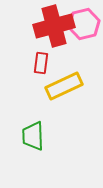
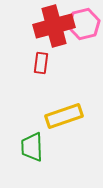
yellow rectangle: moved 30 px down; rotated 6 degrees clockwise
green trapezoid: moved 1 px left, 11 px down
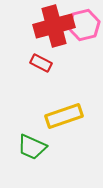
pink hexagon: moved 1 px down
red rectangle: rotated 70 degrees counterclockwise
green trapezoid: rotated 64 degrees counterclockwise
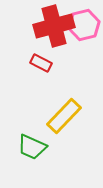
yellow rectangle: rotated 27 degrees counterclockwise
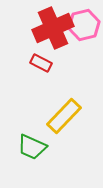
red cross: moved 1 px left, 2 px down; rotated 9 degrees counterclockwise
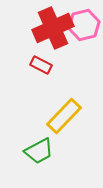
red rectangle: moved 2 px down
green trapezoid: moved 7 px right, 4 px down; rotated 52 degrees counterclockwise
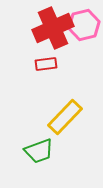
red rectangle: moved 5 px right, 1 px up; rotated 35 degrees counterclockwise
yellow rectangle: moved 1 px right, 1 px down
green trapezoid: rotated 8 degrees clockwise
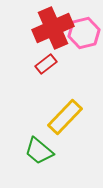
pink hexagon: moved 8 px down
red rectangle: rotated 30 degrees counterclockwise
green trapezoid: rotated 60 degrees clockwise
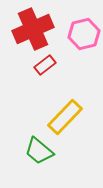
red cross: moved 20 px left, 1 px down
pink hexagon: moved 1 px down
red rectangle: moved 1 px left, 1 px down
